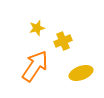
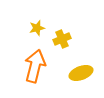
yellow cross: moved 1 px left, 2 px up
orange arrow: rotated 20 degrees counterclockwise
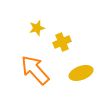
yellow cross: moved 3 px down
orange arrow: moved 4 px down; rotated 56 degrees counterclockwise
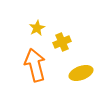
yellow star: rotated 14 degrees counterclockwise
orange arrow: moved 5 px up; rotated 28 degrees clockwise
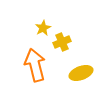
yellow star: moved 6 px right
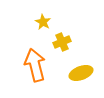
yellow star: moved 6 px up; rotated 14 degrees counterclockwise
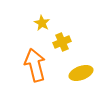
yellow star: moved 1 px left, 1 px down
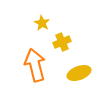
yellow ellipse: moved 2 px left
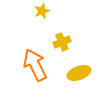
yellow star: moved 12 px up; rotated 21 degrees clockwise
orange arrow: rotated 12 degrees counterclockwise
